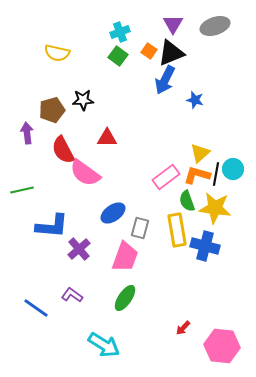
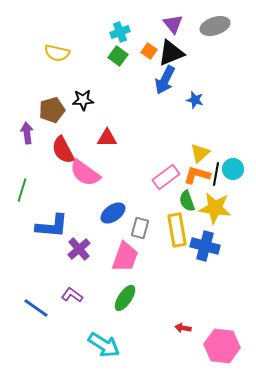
purple triangle: rotated 10 degrees counterclockwise
green line: rotated 60 degrees counterclockwise
red arrow: rotated 56 degrees clockwise
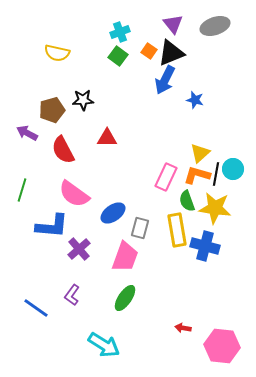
purple arrow: rotated 55 degrees counterclockwise
pink semicircle: moved 11 px left, 21 px down
pink rectangle: rotated 28 degrees counterclockwise
purple L-shape: rotated 90 degrees counterclockwise
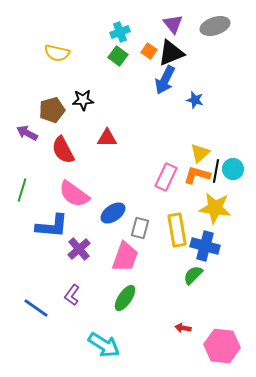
black line: moved 3 px up
green semicircle: moved 6 px right, 74 px down; rotated 65 degrees clockwise
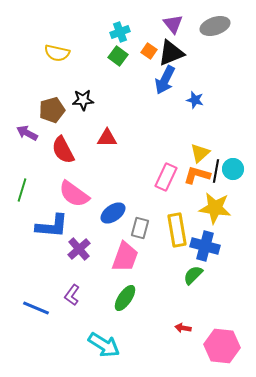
blue line: rotated 12 degrees counterclockwise
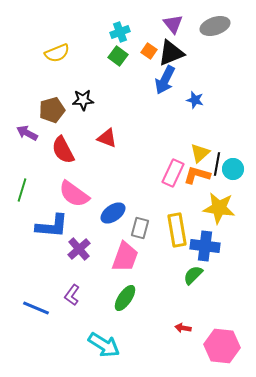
yellow semicircle: rotated 35 degrees counterclockwise
red triangle: rotated 20 degrees clockwise
black line: moved 1 px right, 7 px up
pink rectangle: moved 7 px right, 4 px up
yellow star: moved 4 px right
blue cross: rotated 8 degrees counterclockwise
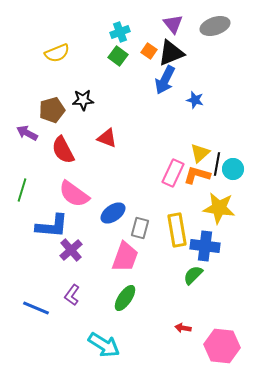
purple cross: moved 8 px left, 1 px down
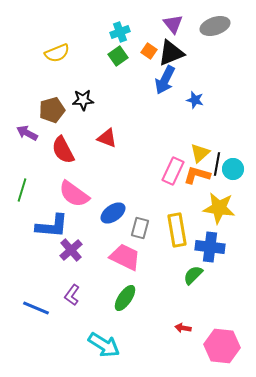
green square: rotated 18 degrees clockwise
pink rectangle: moved 2 px up
blue cross: moved 5 px right, 1 px down
pink trapezoid: rotated 84 degrees counterclockwise
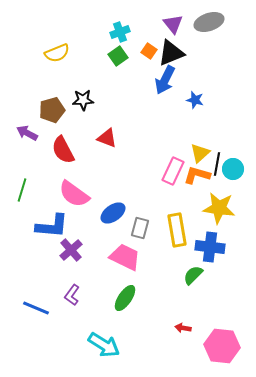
gray ellipse: moved 6 px left, 4 px up
